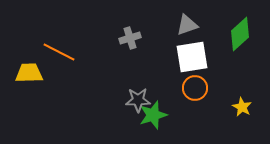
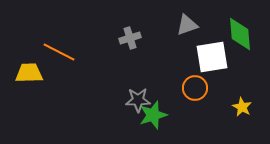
green diamond: rotated 52 degrees counterclockwise
white square: moved 20 px right
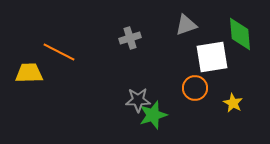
gray triangle: moved 1 px left
yellow star: moved 9 px left, 4 px up
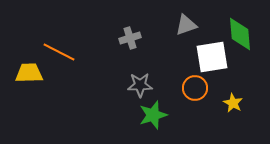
gray star: moved 2 px right, 15 px up
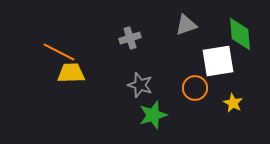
white square: moved 6 px right, 4 px down
yellow trapezoid: moved 42 px right
gray star: rotated 20 degrees clockwise
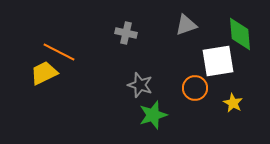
gray cross: moved 4 px left, 5 px up; rotated 30 degrees clockwise
yellow trapezoid: moved 27 px left; rotated 24 degrees counterclockwise
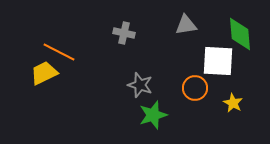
gray triangle: rotated 10 degrees clockwise
gray cross: moved 2 px left
white square: rotated 12 degrees clockwise
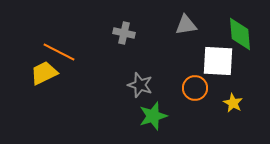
green star: moved 1 px down
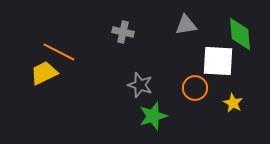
gray cross: moved 1 px left, 1 px up
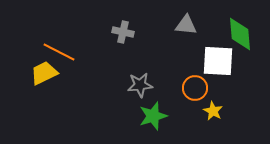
gray triangle: rotated 15 degrees clockwise
gray star: rotated 25 degrees counterclockwise
yellow star: moved 20 px left, 8 px down
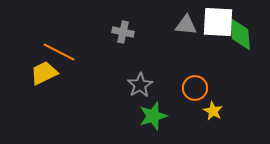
white square: moved 39 px up
gray star: rotated 25 degrees counterclockwise
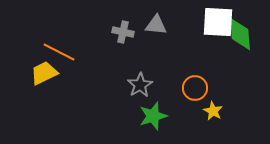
gray triangle: moved 30 px left
